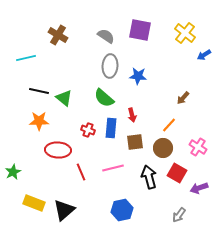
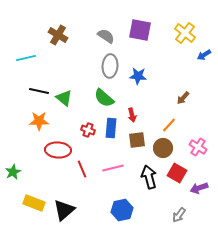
brown square: moved 2 px right, 2 px up
red line: moved 1 px right, 3 px up
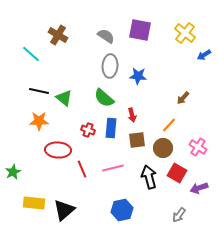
cyan line: moved 5 px right, 4 px up; rotated 54 degrees clockwise
yellow rectangle: rotated 15 degrees counterclockwise
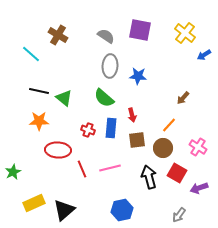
pink line: moved 3 px left
yellow rectangle: rotated 30 degrees counterclockwise
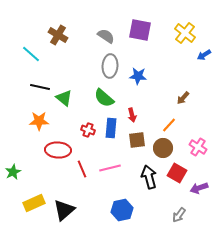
black line: moved 1 px right, 4 px up
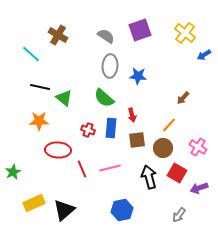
purple square: rotated 30 degrees counterclockwise
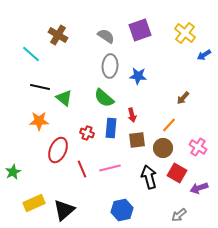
red cross: moved 1 px left, 3 px down
red ellipse: rotated 70 degrees counterclockwise
gray arrow: rotated 14 degrees clockwise
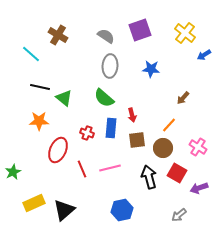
blue star: moved 13 px right, 7 px up
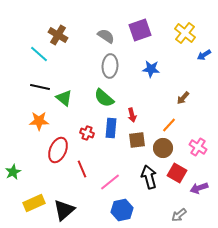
cyan line: moved 8 px right
pink line: moved 14 px down; rotated 25 degrees counterclockwise
